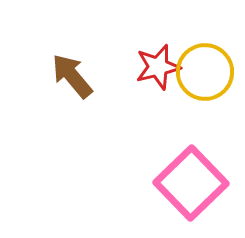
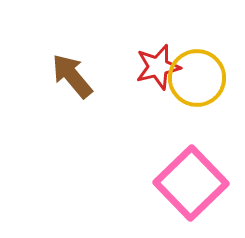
yellow circle: moved 8 px left, 6 px down
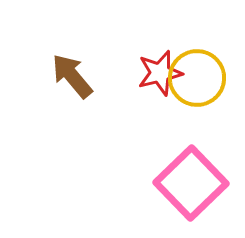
red star: moved 2 px right, 6 px down
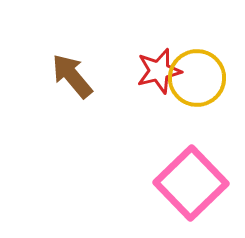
red star: moved 1 px left, 2 px up
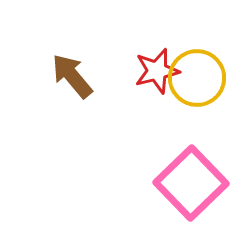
red star: moved 2 px left
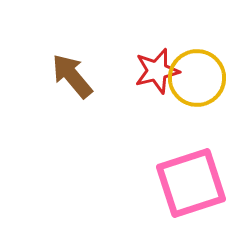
pink square: rotated 26 degrees clockwise
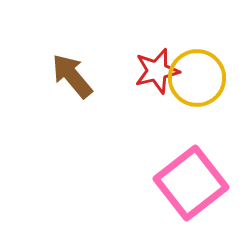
pink square: rotated 20 degrees counterclockwise
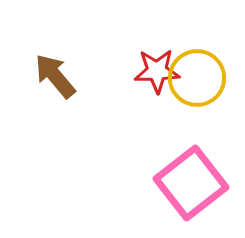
red star: rotated 12 degrees clockwise
brown arrow: moved 17 px left
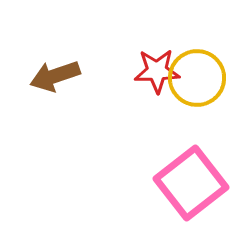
brown arrow: rotated 69 degrees counterclockwise
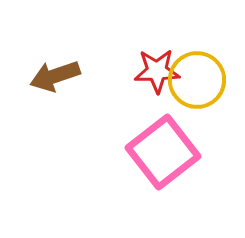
yellow circle: moved 2 px down
pink square: moved 28 px left, 31 px up
